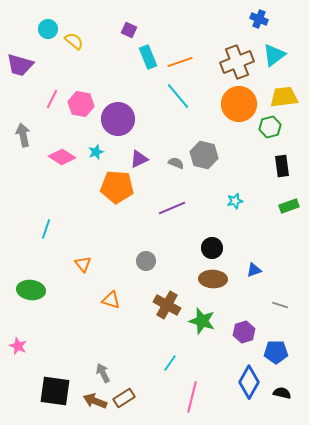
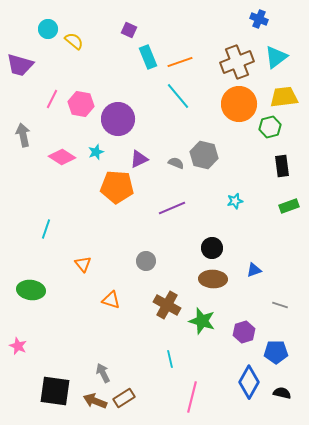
cyan triangle at (274, 55): moved 2 px right, 2 px down
cyan line at (170, 363): moved 4 px up; rotated 48 degrees counterclockwise
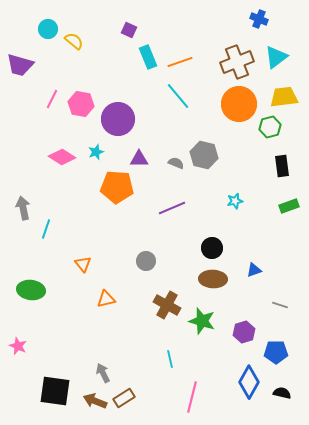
gray arrow at (23, 135): moved 73 px down
purple triangle at (139, 159): rotated 24 degrees clockwise
orange triangle at (111, 300): moved 5 px left, 1 px up; rotated 30 degrees counterclockwise
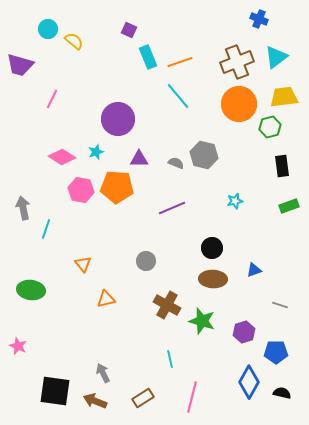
pink hexagon at (81, 104): moved 86 px down
brown rectangle at (124, 398): moved 19 px right
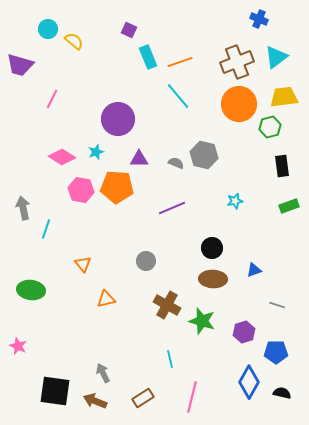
gray line at (280, 305): moved 3 px left
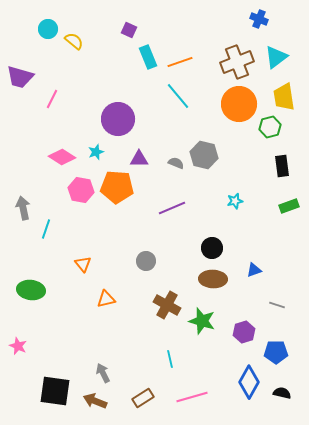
purple trapezoid at (20, 65): moved 12 px down
yellow trapezoid at (284, 97): rotated 92 degrees counterclockwise
pink line at (192, 397): rotated 60 degrees clockwise
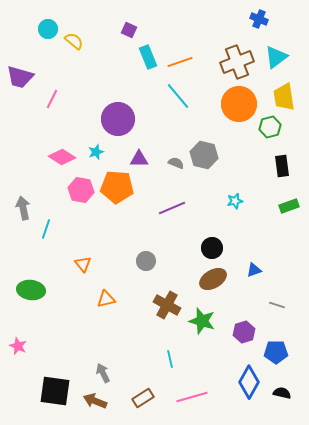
brown ellipse at (213, 279): rotated 32 degrees counterclockwise
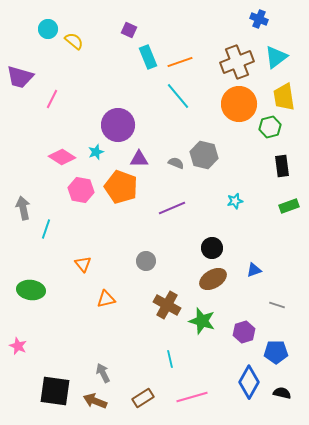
purple circle at (118, 119): moved 6 px down
orange pentagon at (117, 187): moved 4 px right; rotated 16 degrees clockwise
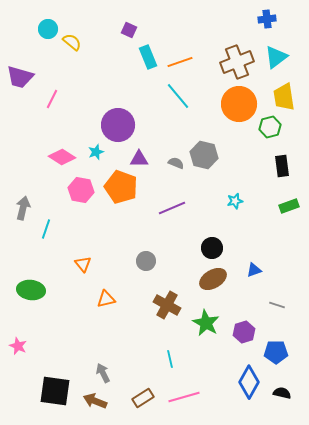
blue cross at (259, 19): moved 8 px right; rotated 30 degrees counterclockwise
yellow semicircle at (74, 41): moved 2 px left, 1 px down
gray arrow at (23, 208): rotated 25 degrees clockwise
green star at (202, 321): moved 4 px right, 2 px down; rotated 12 degrees clockwise
pink line at (192, 397): moved 8 px left
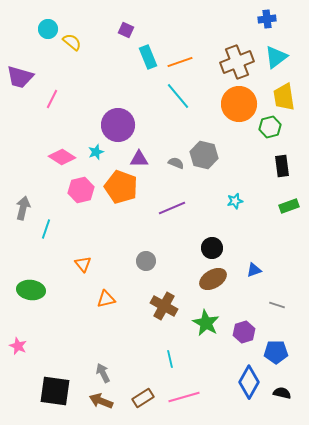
purple square at (129, 30): moved 3 px left
pink hexagon at (81, 190): rotated 25 degrees counterclockwise
brown cross at (167, 305): moved 3 px left, 1 px down
brown arrow at (95, 401): moved 6 px right
